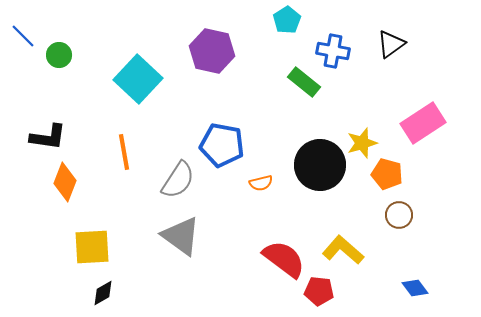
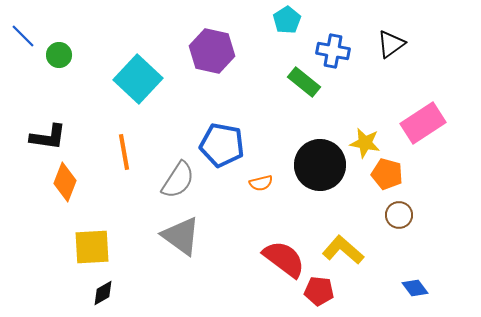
yellow star: moved 3 px right; rotated 28 degrees clockwise
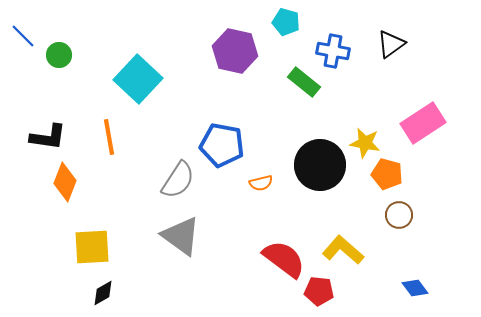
cyan pentagon: moved 1 px left, 2 px down; rotated 24 degrees counterclockwise
purple hexagon: moved 23 px right
orange line: moved 15 px left, 15 px up
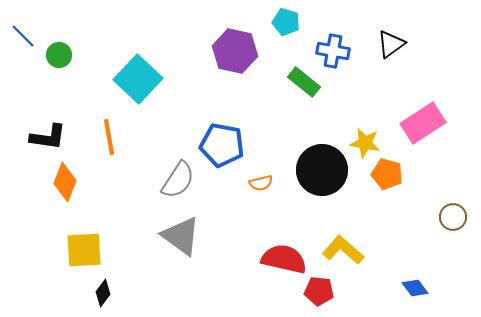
black circle: moved 2 px right, 5 px down
brown circle: moved 54 px right, 2 px down
yellow square: moved 8 px left, 3 px down
red semicircle: rotated 24 degrees counterclockwise
black diamond: rotated 24 degrees counterclockwise
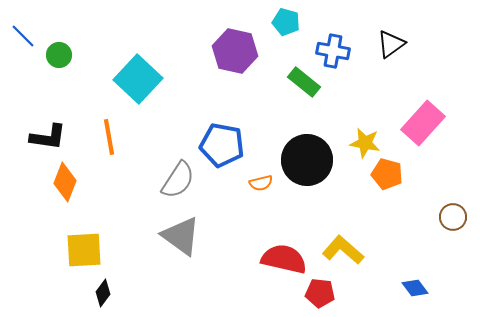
pink rectangle: rotated 15 degrees counterclockwise
black circle: moved 15 px left, 10 px up
red pentagon: moved 1 px right, 2 px down
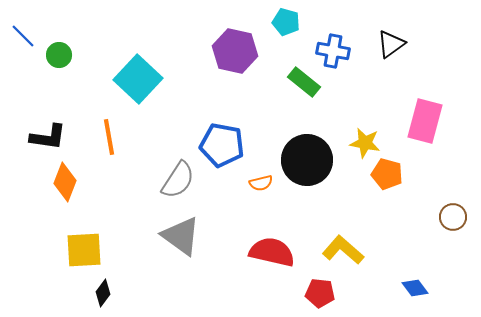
pink rectangle: moved 2 px right, 2 px up; rotated 27 degrees counterclockwise
red semicircle: moved 12 px left, 7 px up
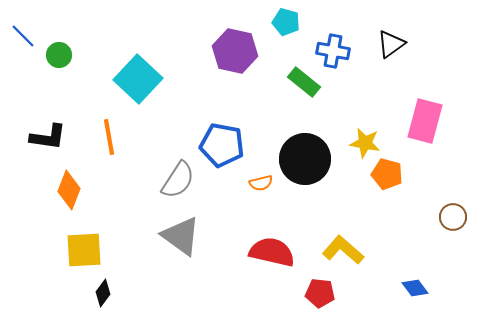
black circle: moved 2 px left, 1 px up
orange diamond: moved 4 px right, 8 px down
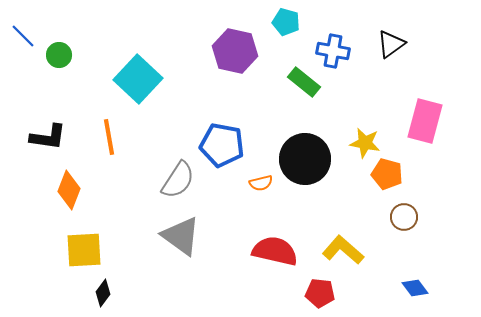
brown circle: moved 49 px left
red semicircle: moved 3 px right, 1 px up
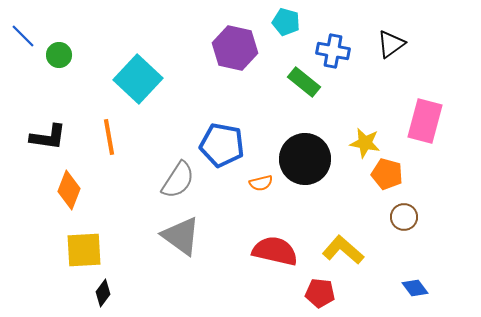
purple hexagon: moved 3 px up
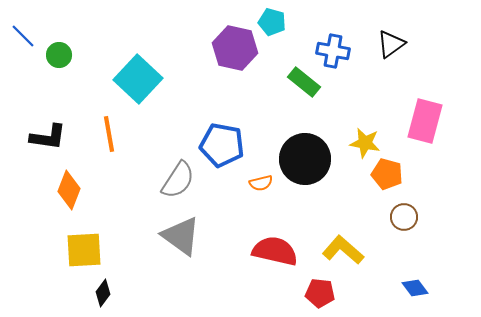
cyan pentagon: moved 14 px left
orange line: moved 3 px up
